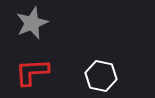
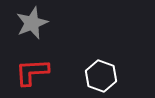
white hexagon: rotated 8 degrees clockwise
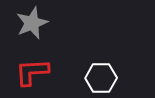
white hexagon: moved 2 px down; rotated 20 degrees counterclockwise
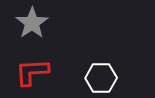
gray star: rotated 12 degrees counterclockwise
